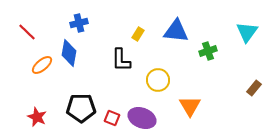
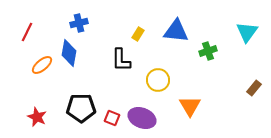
red line: rotated 72 degrees clockwise
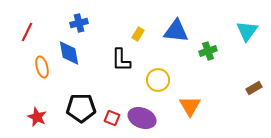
cyan triangle: moved 1 px up
blue diamond: rotated 20 degrees counterclockwise
orange ellipse: moved 2 px down; rotated 65 degrees counterclockwise
brown rectangle: rotated 21 degrees clockwise
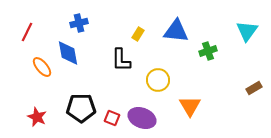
blue diamond: moved 1 px left
orange ellipse: rotated 25 degrees counterclockwise
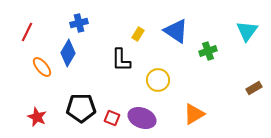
blue triangle: rotated 28 degrees clockwise
blue diamond: rotated 40 degrees clockwise
orange triangle: moved 4 px right, 8 px down; rotated 30 degrees clockwise
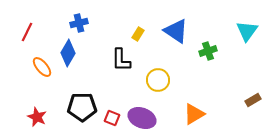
brown rectangle: moved 1 px left, 12 px down
black pentagon: moved 1 px right, 1 px up
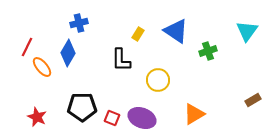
red line: moved 15 px down
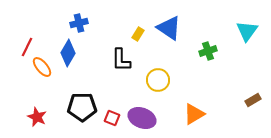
blue triangle: moved 7 px left, 3 px up
